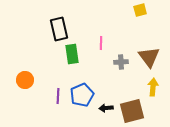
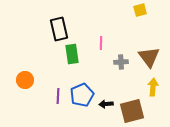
black arrow: moved 4 px up
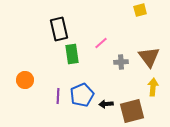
pink line: rotated 48 degrees clockwise
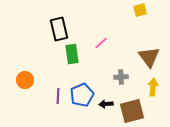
gray cross: moved 15 px down
